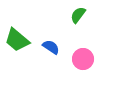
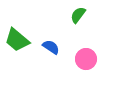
pink circle: moved 3 px right
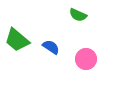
green semicircle: rotated 102 degrees counterclockwise
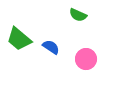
green trapezoid: moved 2 px right, 1 px up
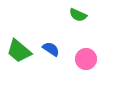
green trapezoid: moved 12 px down
blue semicircle: moved 2 px down
